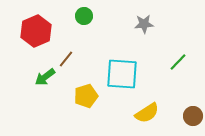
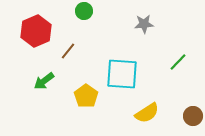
green circle: moved 5 px up
brown line: moved 2 px right, 8 px up
green arrow: moved 1 px left, 4 px down
yellow pentagon: rotated 20 degrees counterclockwise
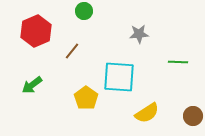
gray star: moved 5 px left, 10 px down
brown line: moved 4 px right
green line: rotated 48 degrees clockwise
cyan square: moved 3 px left, 3 px down
green arrow: moved 12 px left, 4 px down
yellow pentagon: moved 2 px down
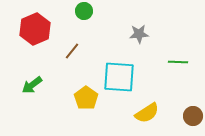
red hexagon: moved 1 px left, 2 px up
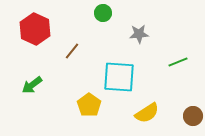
green circle: moved 19 px right, 2 px down
red hexagon: rotated 12 degrees counterclockwise
green line: rotated 24 degrees counterclockwise
yellow pentagon: moved 3 px right, 7 px down
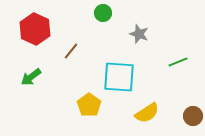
gray star: rotated 24 degrees clockwise
brown line: moved 1 px left
green arrow: moved 1 px left, 8 px up
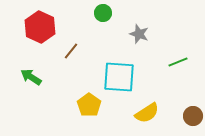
red hexagon: moved 5 px right, 2 px up
green arrow: rotated 70 degrees clockwise
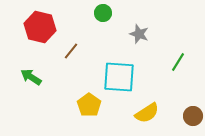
red hexagon: rotated 12 degrees counterclockwise
green line: rotated 36 degrees counterclockwise
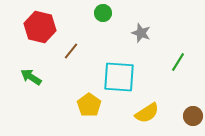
gray star: moved 2 px right, 1 px up
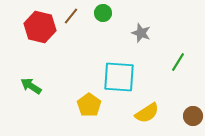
brown line: moved 35 px up
green arrow: moved 9 px down
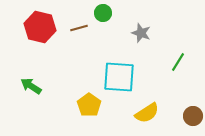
brown line: moved 8 px right, 12 px down; rotated 36 degrees clockwise
